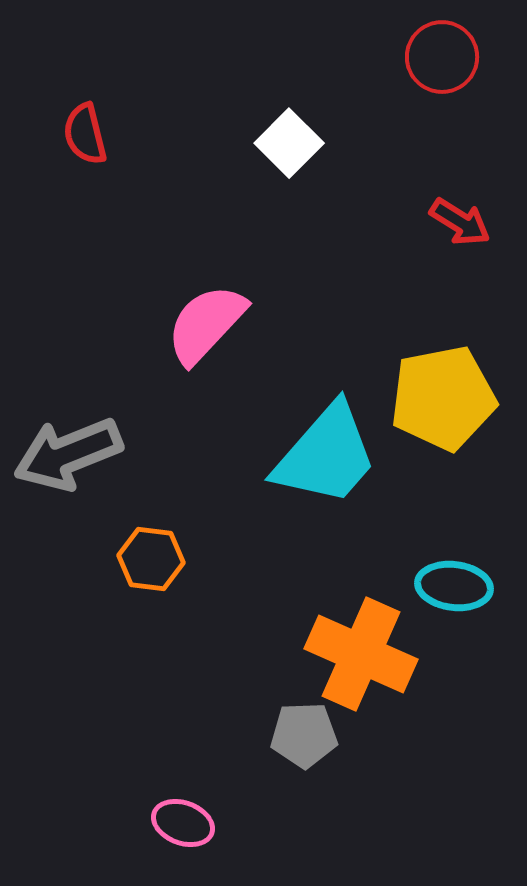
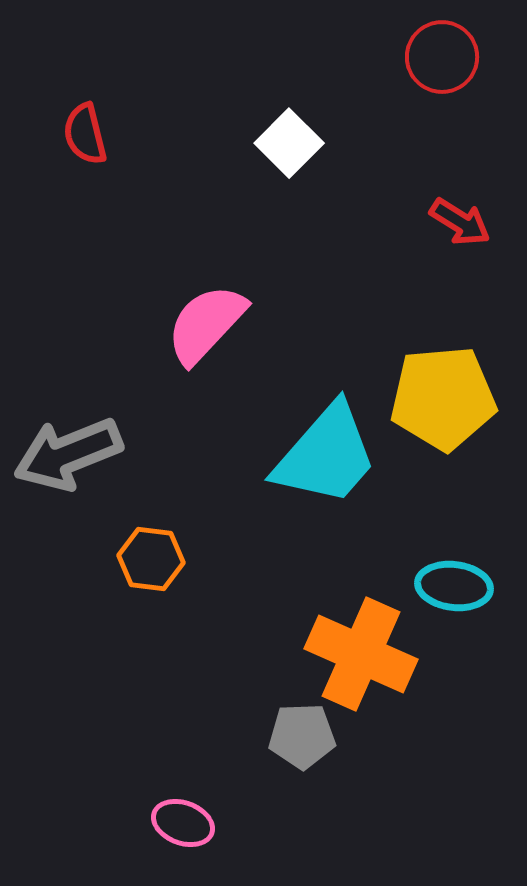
yellow pentagon: rotated 6 degrees clockwise
gray pentagon: moved 2 px left, 1 px down
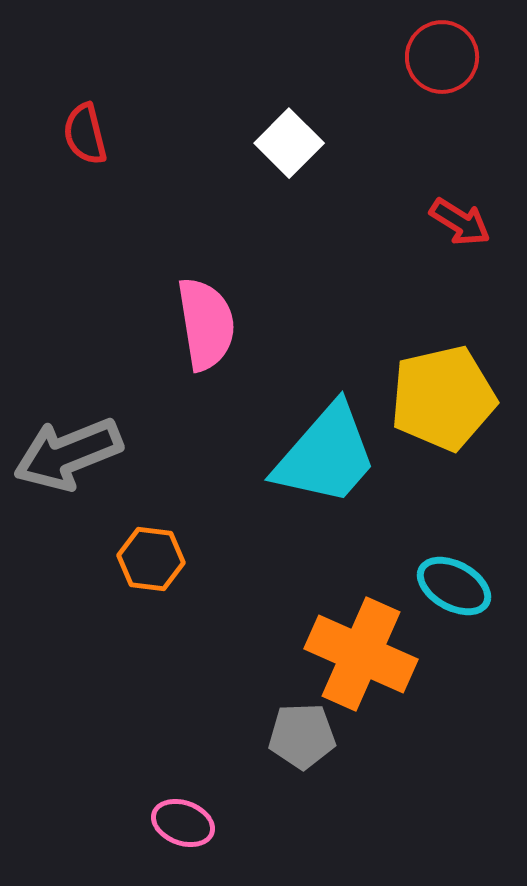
pink semicircle: rotated 128 degrees clockwise
yellow pentagon: rotated 8 degrees counterclockwise
cyan ellipse: rotated 22 degrees clockwise
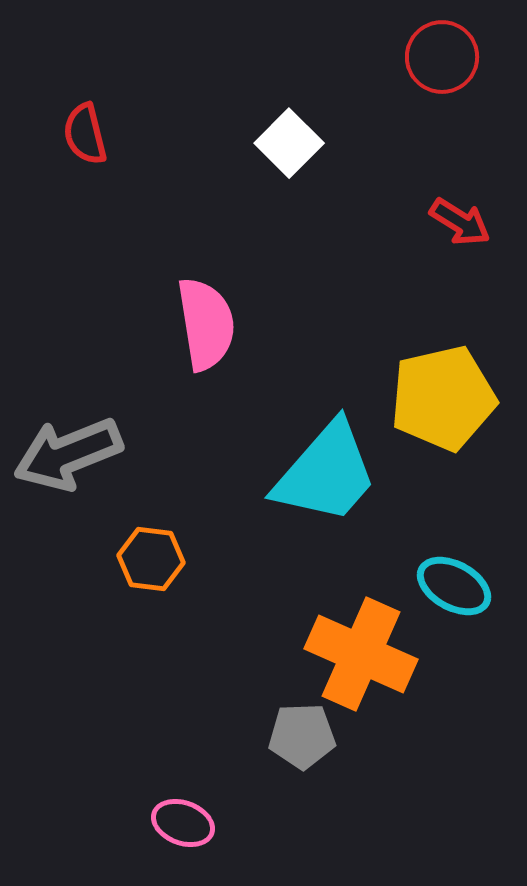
cyan trapezoid: moved 18 px down
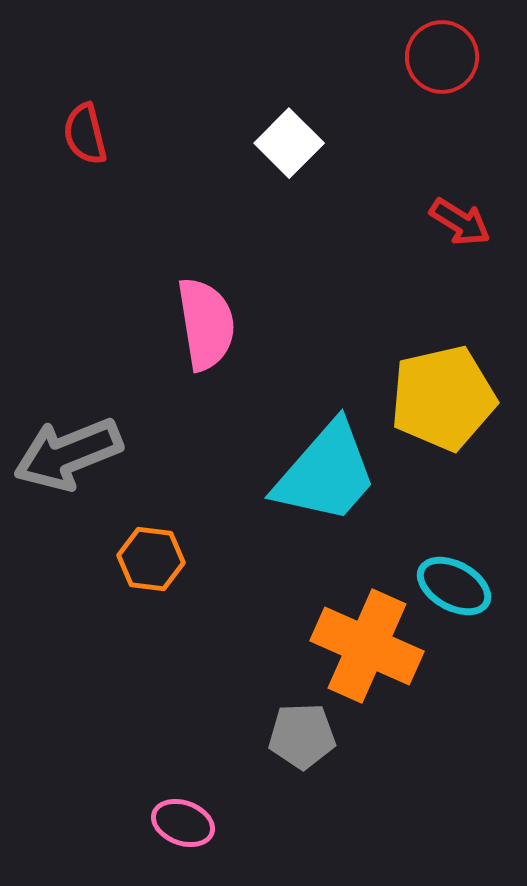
orange cross: moved 6 px right, 8 px up
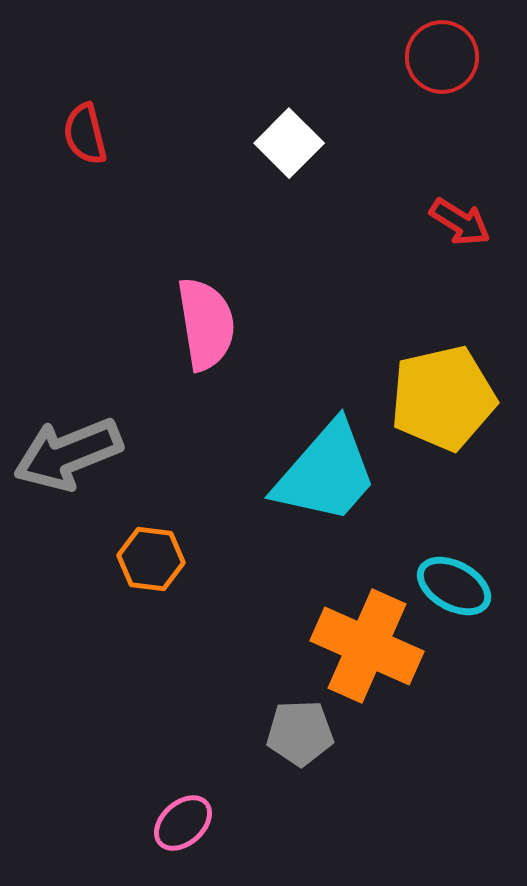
gray pentagon: moved 2 px left, 3 px up
pink ellipse: rotated 62 degrees counterclockwise
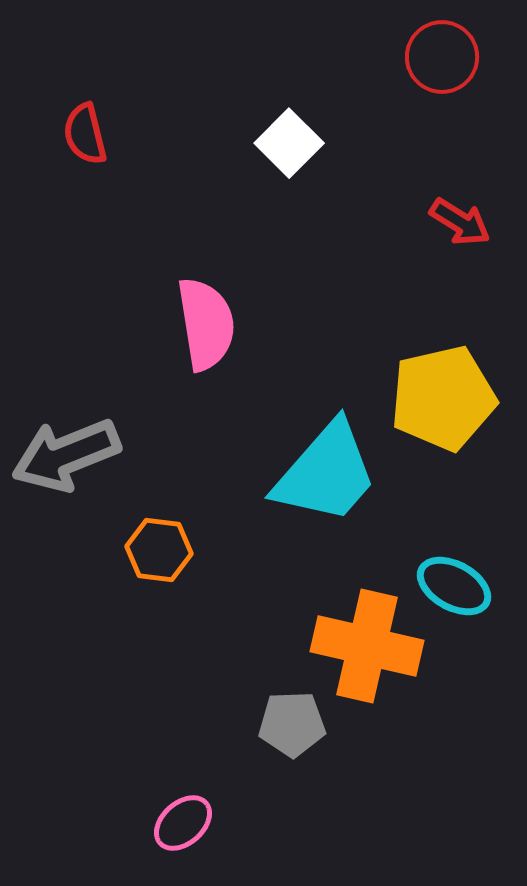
gray arrow: moved 2 px left, 1 px down
orange hexagon: moved 8 px right, 9 px up
orange cross: rotated 11 degrees counterclockwise
gray pentagon: moved 8 px left, 9 px up
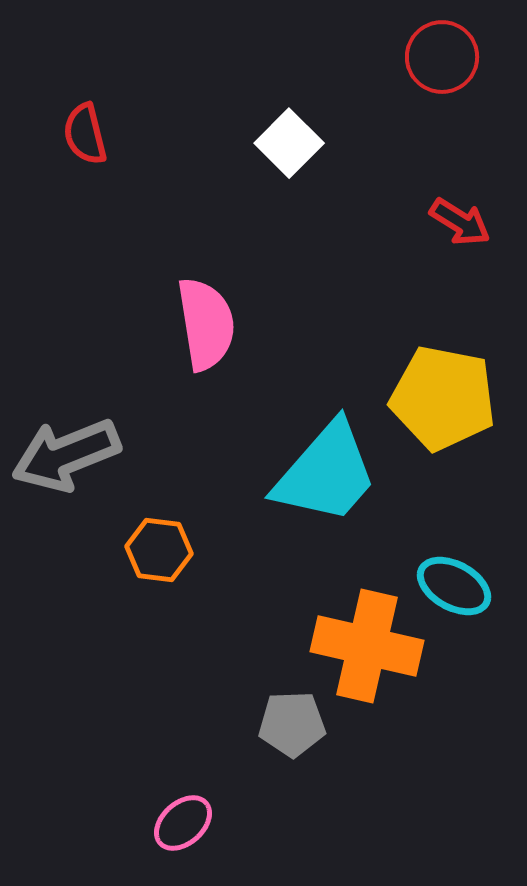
yellow pentagon: rotated 24 degrees clockwise
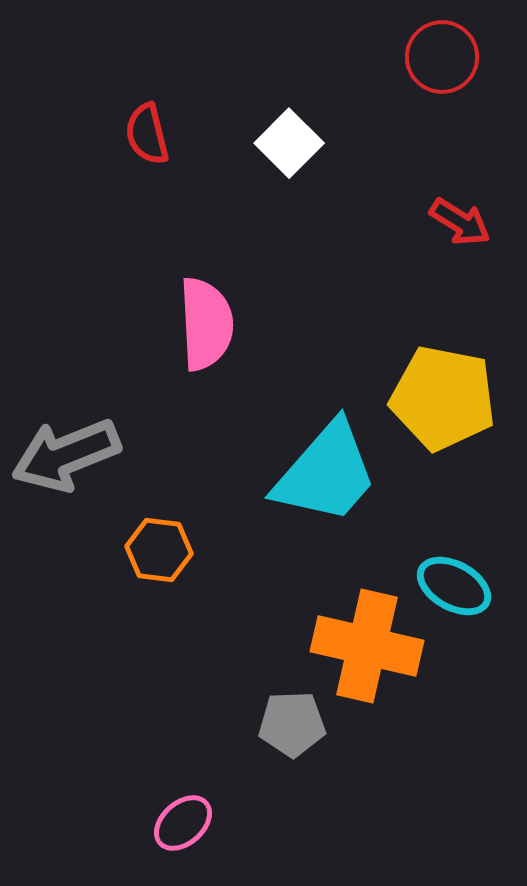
red semicircle: moved 62 px right
pink semicircle: rotated 6 degrees clockwise
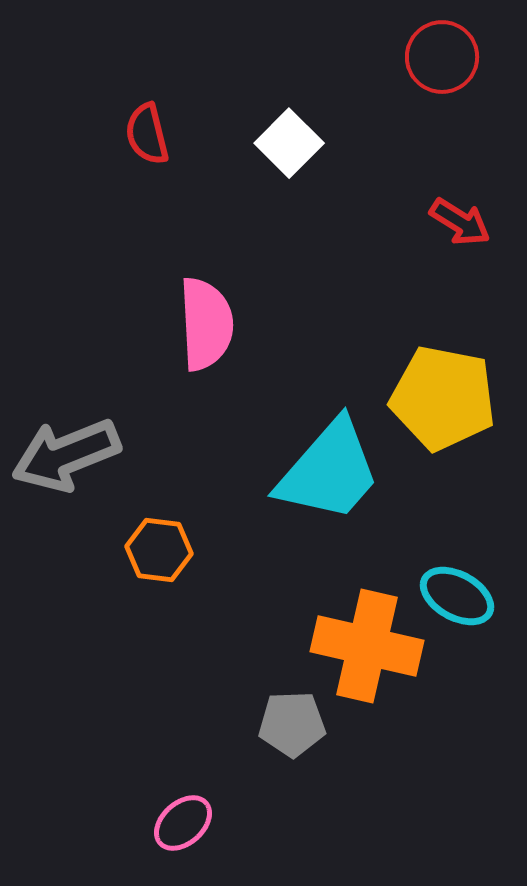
cyan trapezoid: moved 3 px right, 2 px up
cyan ellipse: moved 3 px right, 10 px down
